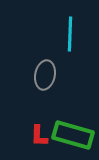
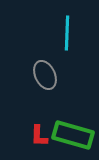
cyan line: moved 3 px left, 1 px up
gray ellipse: rotated 36 degrees counterclockwise
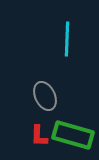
cyan line: moved 6 px down
gray ellipse: moved 21 px down
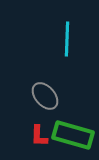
gray ellipse: rotated 16 degrees counterclockwise
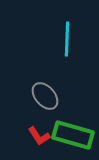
red L-shape: rotated 35 degrees counterclockwise
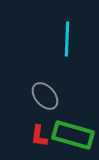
red L-shape: rotated 40 degrees clockwise
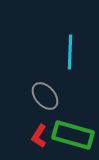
cyan line: moved 3 px right, 13 px down
red L-shape: rotated 25 degrees clockwise
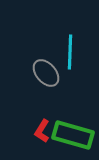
gray ellipse: moved 1 px right, 23 px up
red L-shape: moved 3 px right, 5 px up
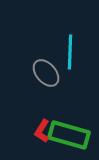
green rectangle: moved 4 px left
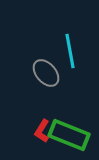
cyan line: moved 1 px up; rotated 12 degrees counterclockwise
green rectangle: rotated 6 degrees clockwise
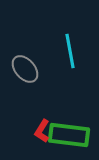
gray ellipse: moved 21 px left, 4 px up
green rectangle: rotated 15 degrees counterclockwise
